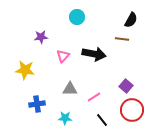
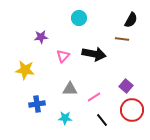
cyan circle: moved 2 px right, 1 px down
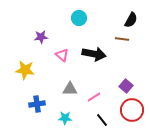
pink triangle: moved 1 px left, 1 px up; rotated 32 degrees counterclockwise
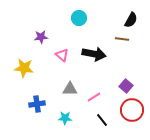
yellow star: moved 1 px left, 2 px up
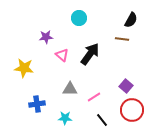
purple star: moved 5 px right
black arrow: moved 4 px left; rotated 65 degrees counterclockwise
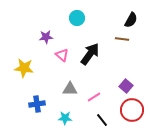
cyan circle: moved 2 px left
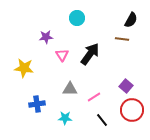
pink triangle: rotated 16 degrees clockwise
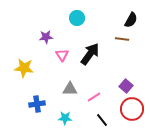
red circle: moved 1 px up
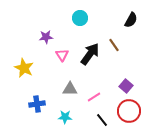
cyan circle: moved 3 px right
brown line: moved 8 px left, 6 px down; rotated 48 degrees clockwise
yellow star: rotated 18 degrees clockwise
red circle: moved 3 px left, 2 px down
cyan star: moved 1 px up
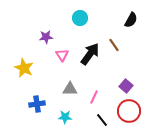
pink line: rotated 32 degrees counterclockwise
